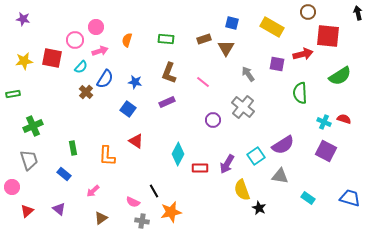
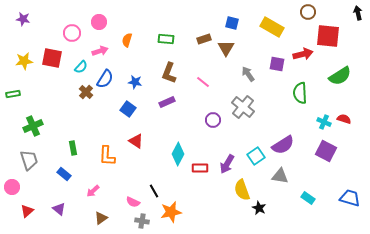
pink circle at (96, 27): moved 3 px right, 5 px up
pink circle at (75, 40): moved 3 px left, 7 px up
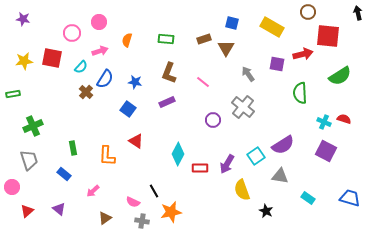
black star at (259, 208): moved 7 px right, 3 px down
brown triangle at (101, 218): moved 4 px right
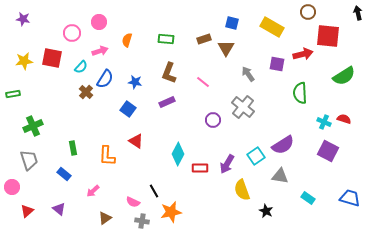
green semicircle at (340, 76): moved 4 px right
purple square at (326, 151): moved 2 px right
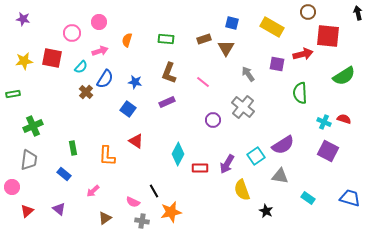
gray trapezoid at (29, 160): rotated 25 degrees clockwise
